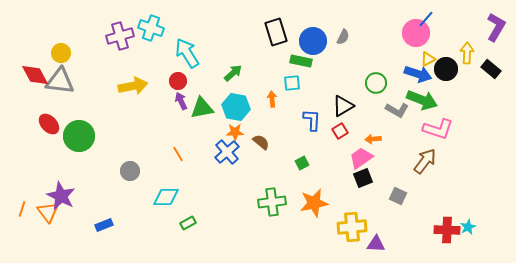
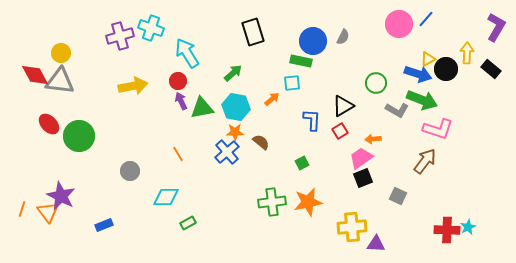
black rectangle at (276, 32): moved 23 px left
pink circle at (416, 33): moved 17 px left, 9 px up
orange arrow at (272, 99): rotated 56 degrees clockwise
orange star at (314, 203): moved 6 px left, 1 px up
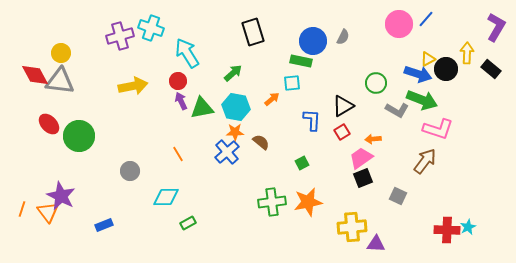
red square at (340, 131): moved 2 px right, 1 px down
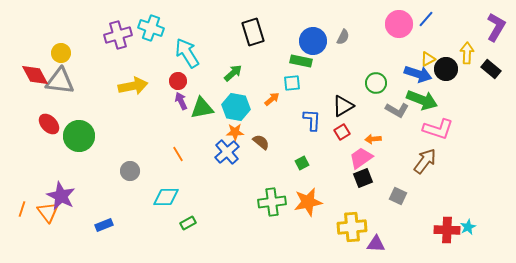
purple cross at (120, 36): moved 2 px left, 1 px up
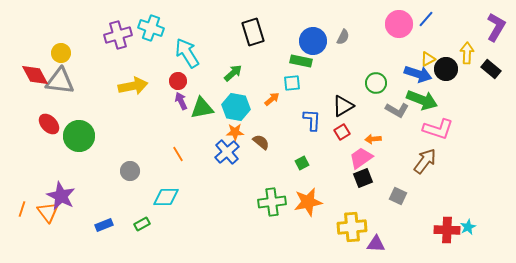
green rectangle at (188, 223): moved 46 px left, 1 px down
